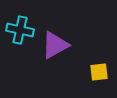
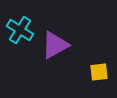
cyan cross: rotated 20 degrees clockwise
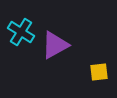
cyan cross: moved 1 px right, 2 px down
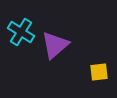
purple triangle: rotated 12 degrees counterclockwise
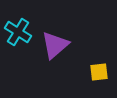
cyan cross: moved 3 px left
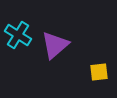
cyan cross: moved 3 px down
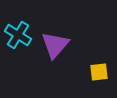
purple triangle: rotated 8 degrees counterclockwise
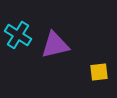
purple triangle: rotated 36 degrees clockwise
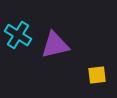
yellow square: moved 2 px left, 3 px down
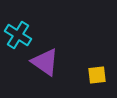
purple triangle: moved 10 px left, 17 px down; rotated 48 degrees clockwise
